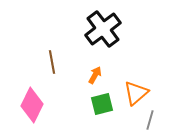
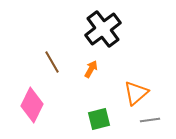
brown line: rotated 20 degrees counterclockwise
orange arrow: moved 4 px left, 6 px up
green square: moved 3 px left, 15 px down
gray line: rotated 66 degrees clockwise
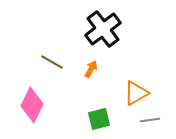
brown line: rotated 30 degrees counterclockwise
orange triangle: rotated 12 degrees clockwise
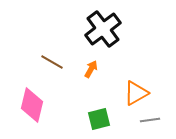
pink diamond: rotated 12 degrees counterclockwise
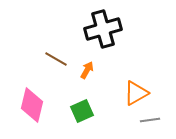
black cross: rotated 21 degrees clockwise
brown line: moved 4 px right, 3 px up
orange arrow: moved 4 px left, 1 px down
green square: moved 17 px left, 8 px up; rotated 10 degrees counterclockwise
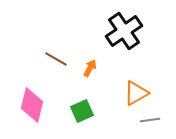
black cross: moved 21 px right, 2 px down; rotated 18 degrees counterclockwise
orange arrow: moved 3 px right, 2 px up
